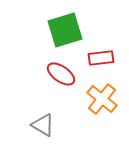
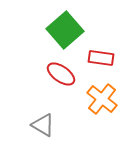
green square: rotated 24 degrees counterclockwise
red rectangle: rotated 15 degrees clockwise
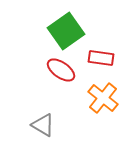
green square: moved 1 px right, 1 px down; rotated 6 degrees clockwise
red ellipse: moved 4 px up
orange cross: moved 1 px right, 1 px up
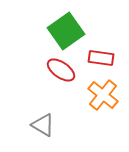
orange cross: moved 3 px up
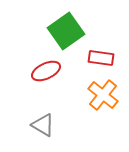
red ellipse: moved 15 px left, 1 px down; rotated 60 degrees counterclockwise
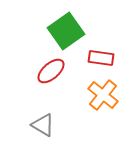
red ellipse: moved 5 px right; rotated 16 degrees counterclockwise
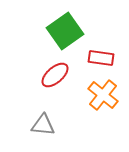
green square: moved 1 px left
red ellipse: moved 4 px right, 4 px down
gray triangle: rotated 25 degrees counterclockwise
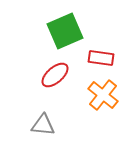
green square: rotated 12 degrees clockwise
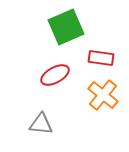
green square: moved 1 px right, 4 px up
red ellipse: rotated 12 degrees clockwise
gray triangle: moved 2 px left, 1 px up
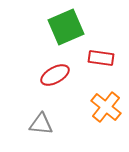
orange cross: moved 3 px right, 12 px down
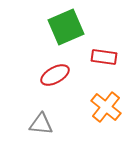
red rectangle: moved 3 px right, 1 px up
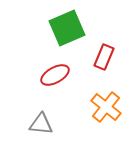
green square: moved 1 px right, 1 px down
red rectangle: rotated 75 degrees counterclockwise
